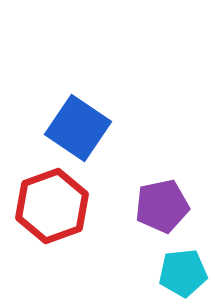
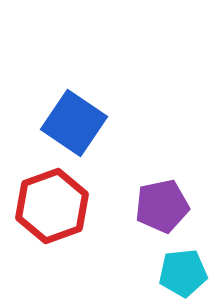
blue square: moved 4 px left, 5 px up
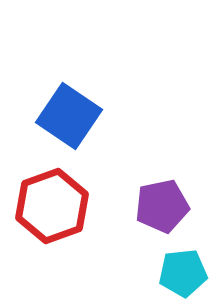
blue square: moved 5 px left, 7 px up
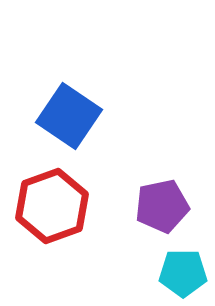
cyan pentagon: rotated 6 degrees clockwise
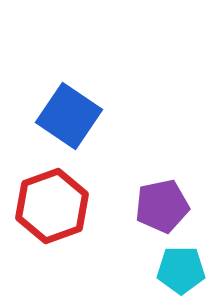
cyan pentagon: moved 2 px left, 3 px up
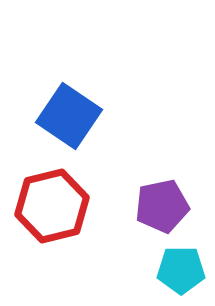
red hexagon: rotated 6 degrees clockwise
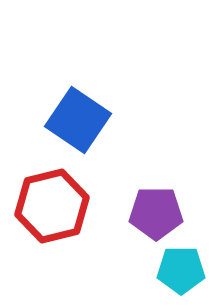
blue square: moved 9 px right, 4 px down
purple pentagon: moved 6 px left, 7 px down; rotated 12 degrees clockwise
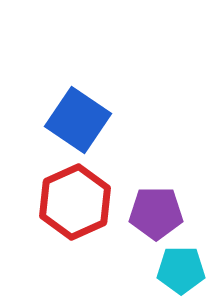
red hexagon: moved 23 px right, 4 px up; rotated 10 degrees counterclockwise
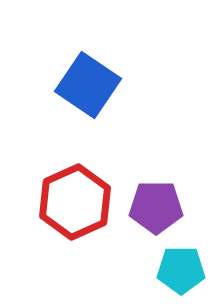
blue square: moved 10 px right, 35 px up
purple pentagon: moved 6 px up
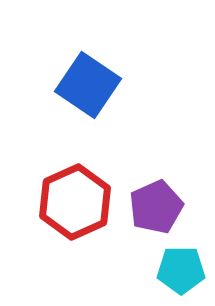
purple pentagon: rotated 24 degrees counterclockwise
